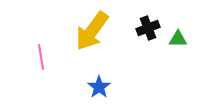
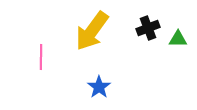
pink line: rotated 10 degrees clockwise
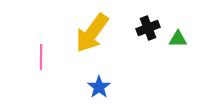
yellow arrow: moved 2 px down
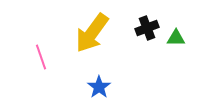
black cross: moved 1 px left
green triangle: moved 2 px left, 1 px up
pink line: rotated 20 degrees counterclockwise
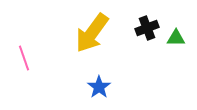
pink line: moved 17 px left, 1 px down
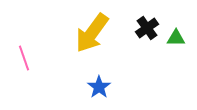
black cross: rotated 15 degrees counterclockwise
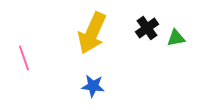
yellow arrow: rotated 12 degrees counterclockwise
green triangle: rotated 12 degrees counterclockwise
blue star: moved 6 px left, 1 px up; rotated 30 degrees counterclockwise
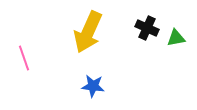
black cross: rotated 30 degrees counterclockwise
yellow arrow: moved 4 px left, 1 px up
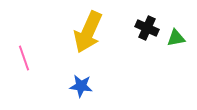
blue star: moved 12 px left
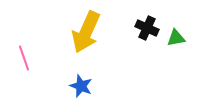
yellow arrow: moved 2 px left
blue star: rotated 15 degrees clockwise
